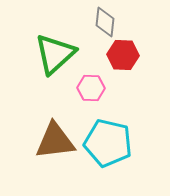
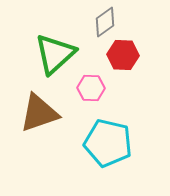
gray diamond: rotated 48 degrees clockwise
brown triangle: moved 16 px left, 28 px up; rotated 12 degrees counterclockwise
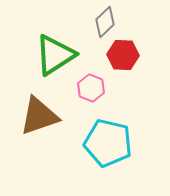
gray diamond: rotated 8 degrees counterclockwise
green triangle: moved 1 px down; rotated 9 degrees clockwise
pink hexagon: rotated 20 degrees clockwise
brown triangle: moved 3 px down
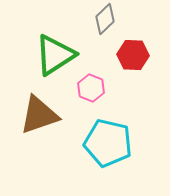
gray diamond: moved 3 px up
red hexagon: moved 10 px right
brown triangle: moved 1 px up
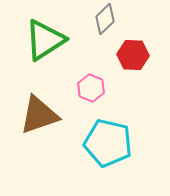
green triangle: moved 10 px left, 15 px up
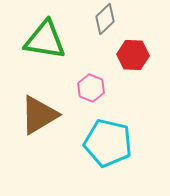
green triangle: rotated 42 degrees clockwise
brown triangle: rotated 12 degrees counterclockwise
